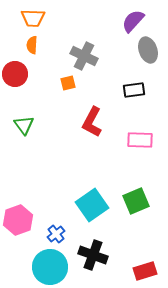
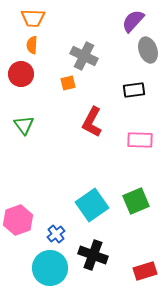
red circle: moved 6 px right
cyan circle: moved 1 px down
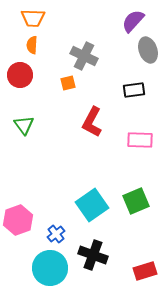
red circle: moved 1 px left, 1 px down
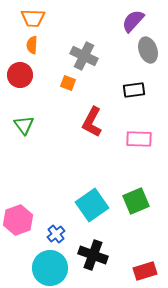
orange square: rotated 35 degrees clockwise
pink rectangle: moved 1 px left, 1 px up
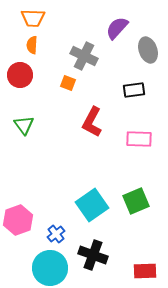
purple semicircle: moved 16 px left, 7 px down
red rectangle: rotated 15 degrees clockwise
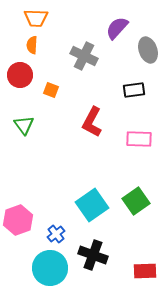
orange trapezoid: moved 3 px right
orange square: moved 17 px left, 7 px down
green square: rotated 12 degrees counterclockwise
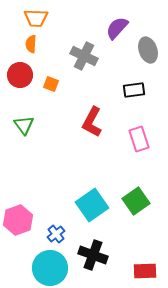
orange semicircle: moved 1 px left, 1 px up
orange square: moved 6 px up
pink rectangle: rotated 70 degrees clockwise
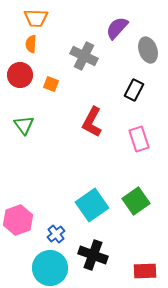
black rectangle: rotated 55 degrees counterclockwise
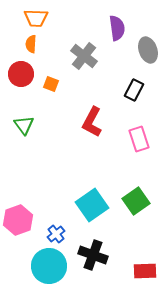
purple semicircle: rotated 130 degrees clockwise
gray cross: rotated 12 degrees clockwise
red circle: moved 1 px right, 1 px up
cyan circle: moved 1 px left, 2 px up
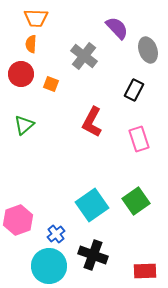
purple semicircle: rotated 35 degrees counterclockwise
green triangle: rotated 25 degrees clockwise
